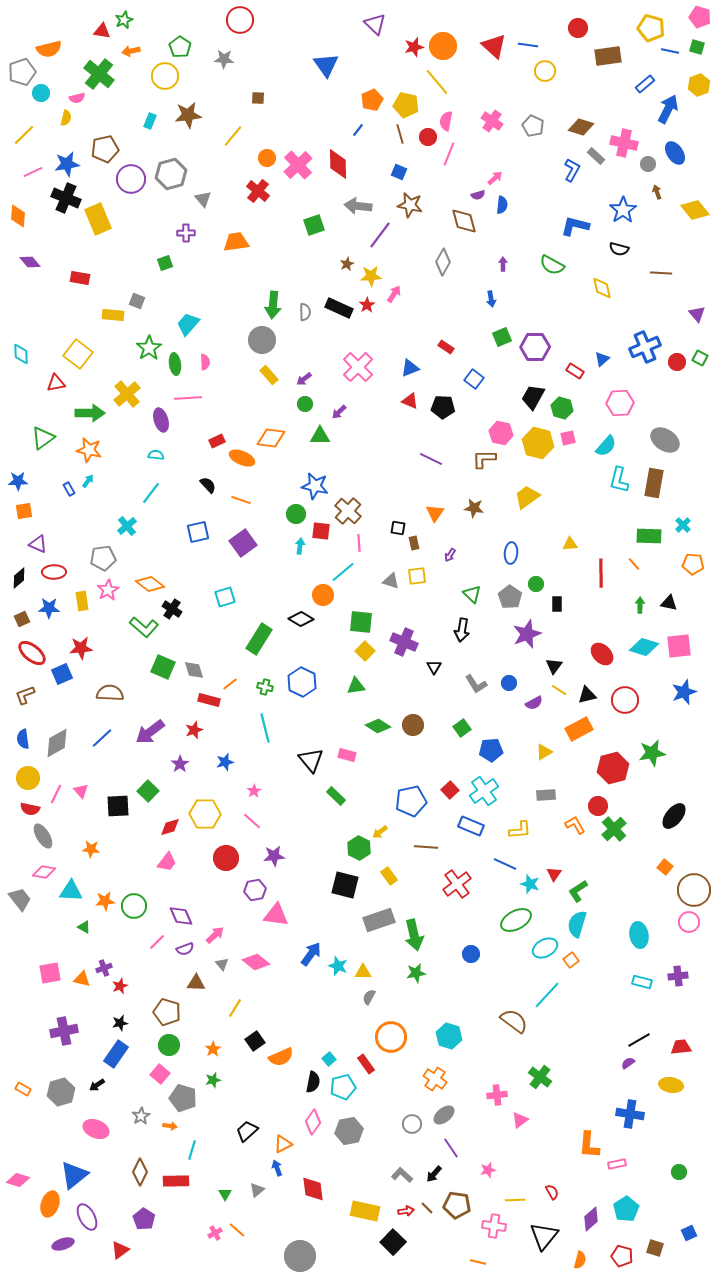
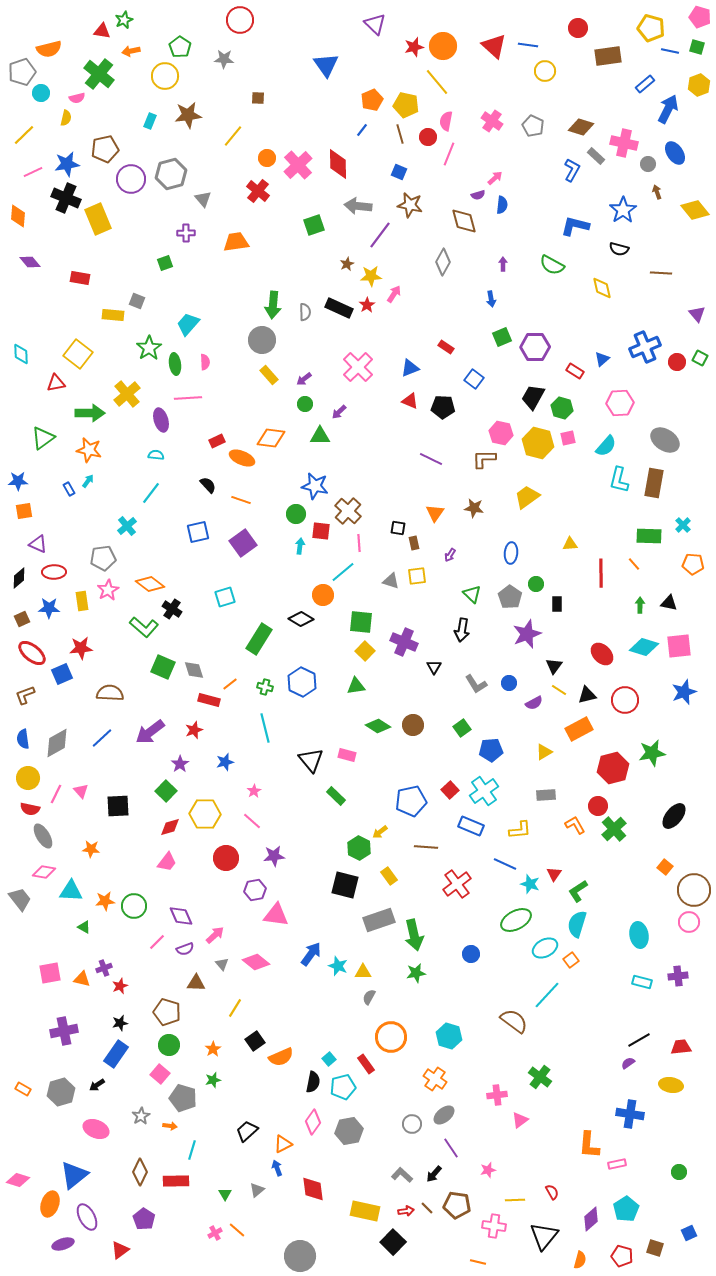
blue line at (358, 130): moved 4 px right
green square at (148, 791): moved 18 px right
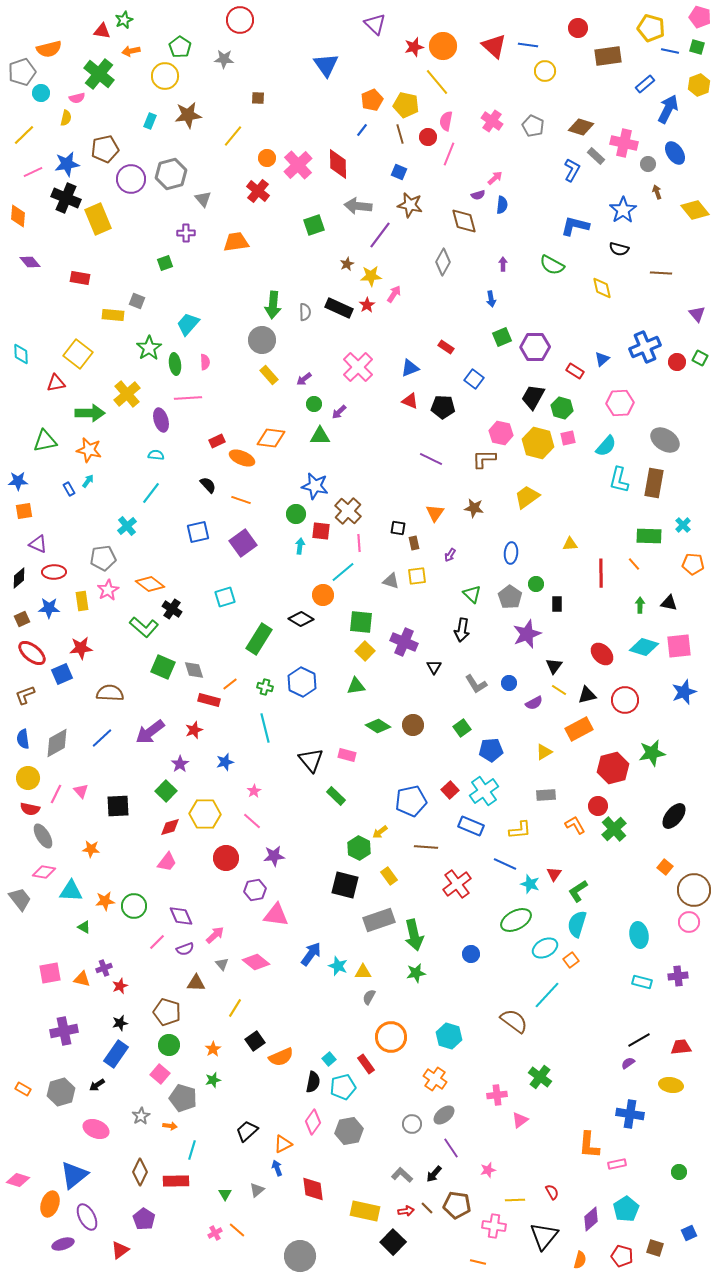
green circle at (305, 404): moved 9 px right
green triangle at (43, 438): moved 2 px right, 3 px down; rotated 25 degrees clockwise
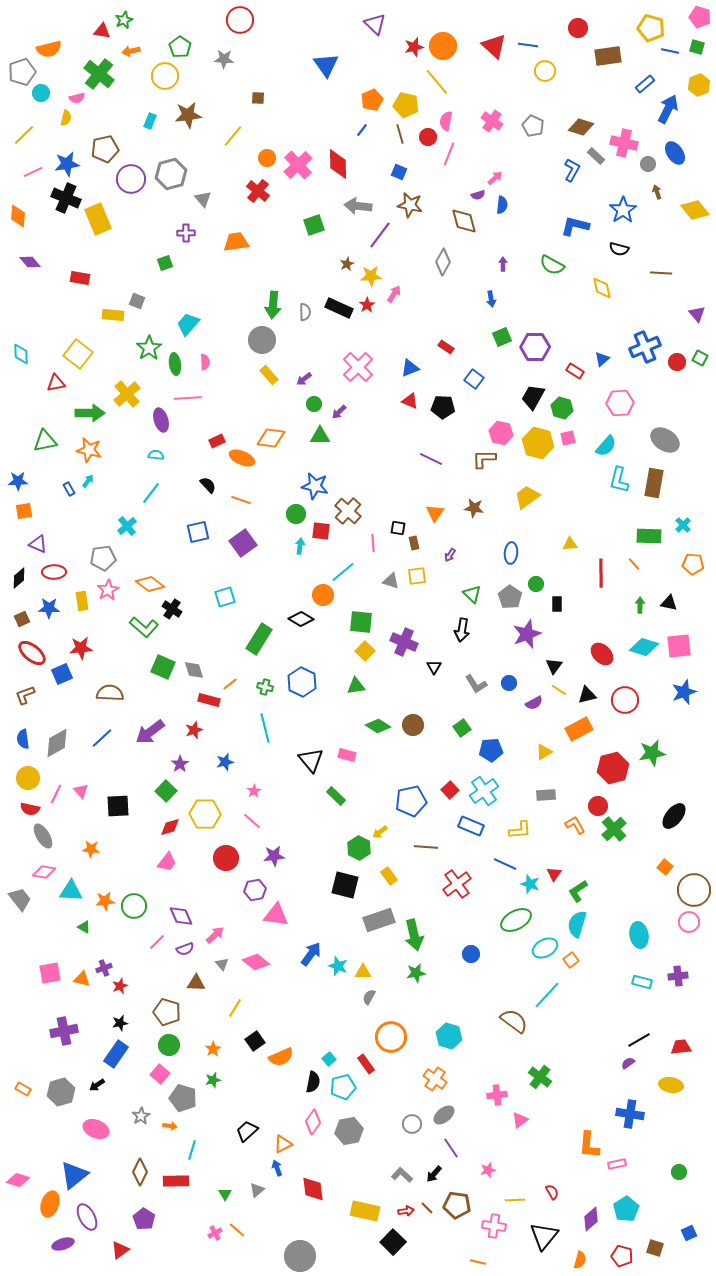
pink line at (359, 543): moved 14 px right
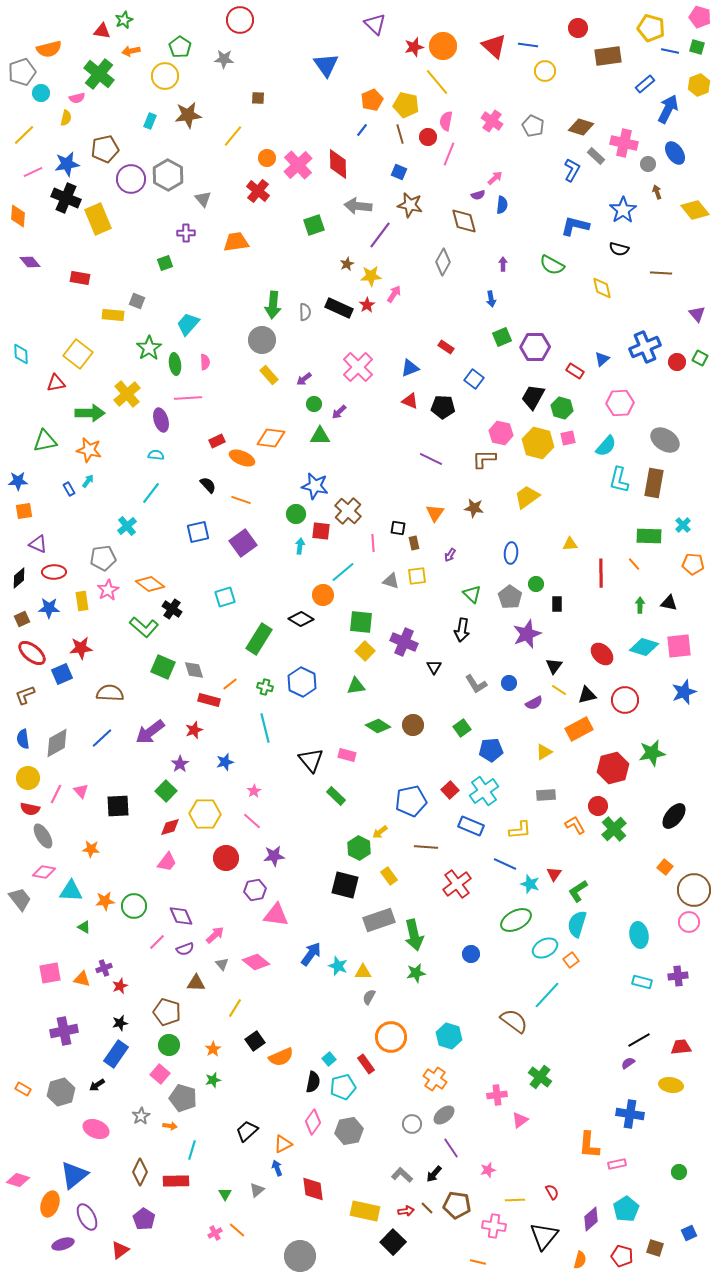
gray hexagon at (171, 174): moved 3 px left, 1 px down; rotated 16 degrees counterclockwise
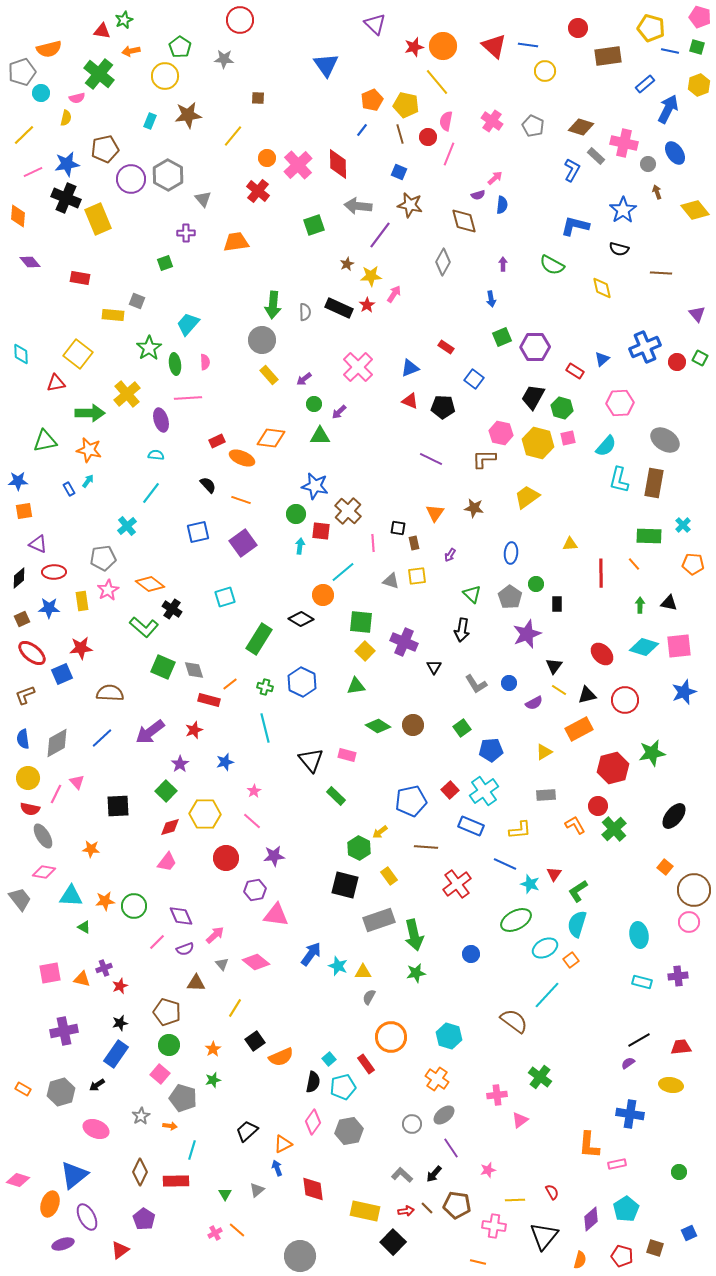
pink triangle at (81, 791): moved 4 px left, 9 px up
cyan triangle at (71, 891): moved 5 px down
orange cross at (435, 1079): moved 2 px right
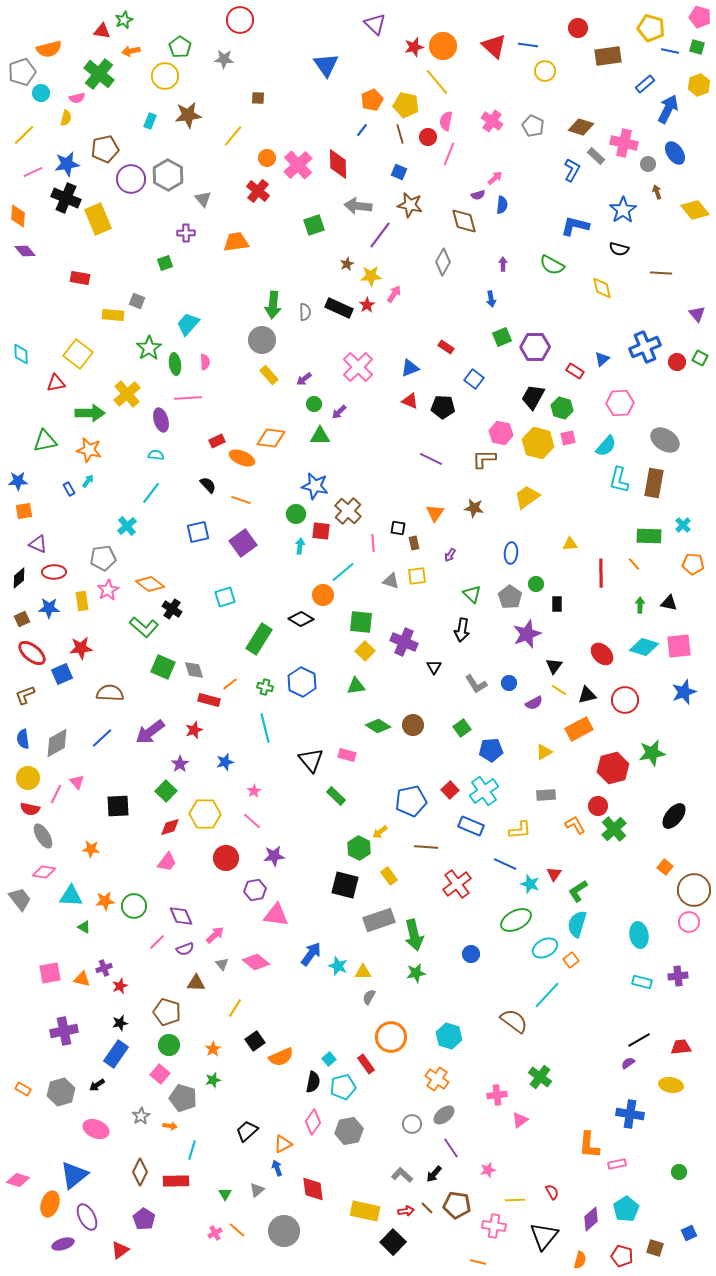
purple diamond at (30, 262): moved 5 px left, 11 px up
gray circle at (300, 1256): moved 16 px left, 25 px up
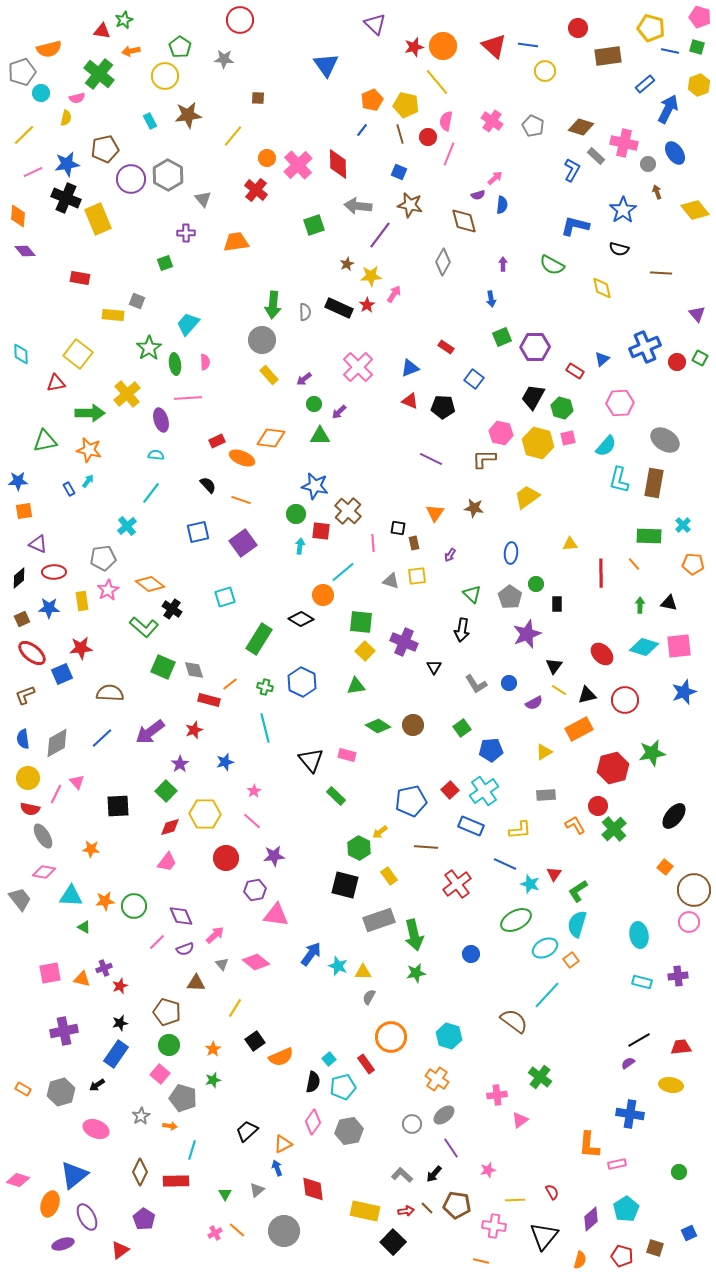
cyan rectangle at (150, 121): rotated 49 degrees counterclockwise
red cross at (258, 191): moved 2 px left, 1 px up
orange line at (478, 1262): moved 3 px right, 1 px up
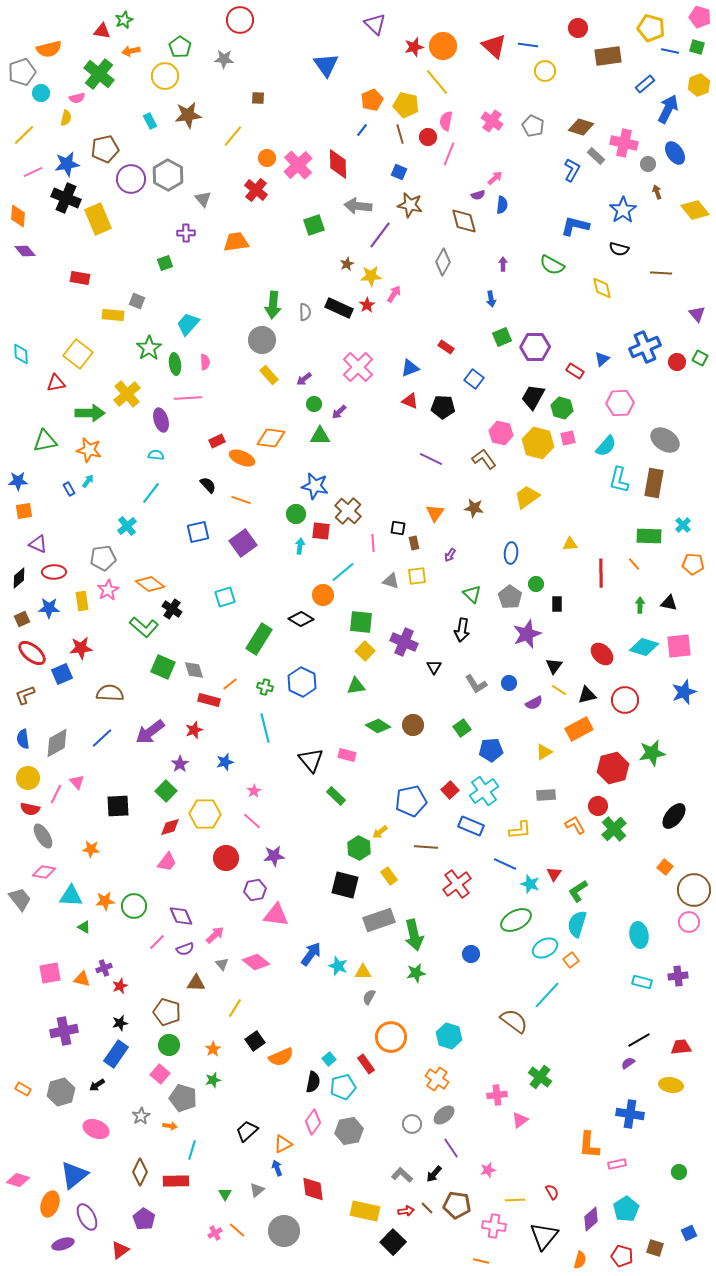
brown L-shape at (484, 459): rotated 55 degrees clockwise
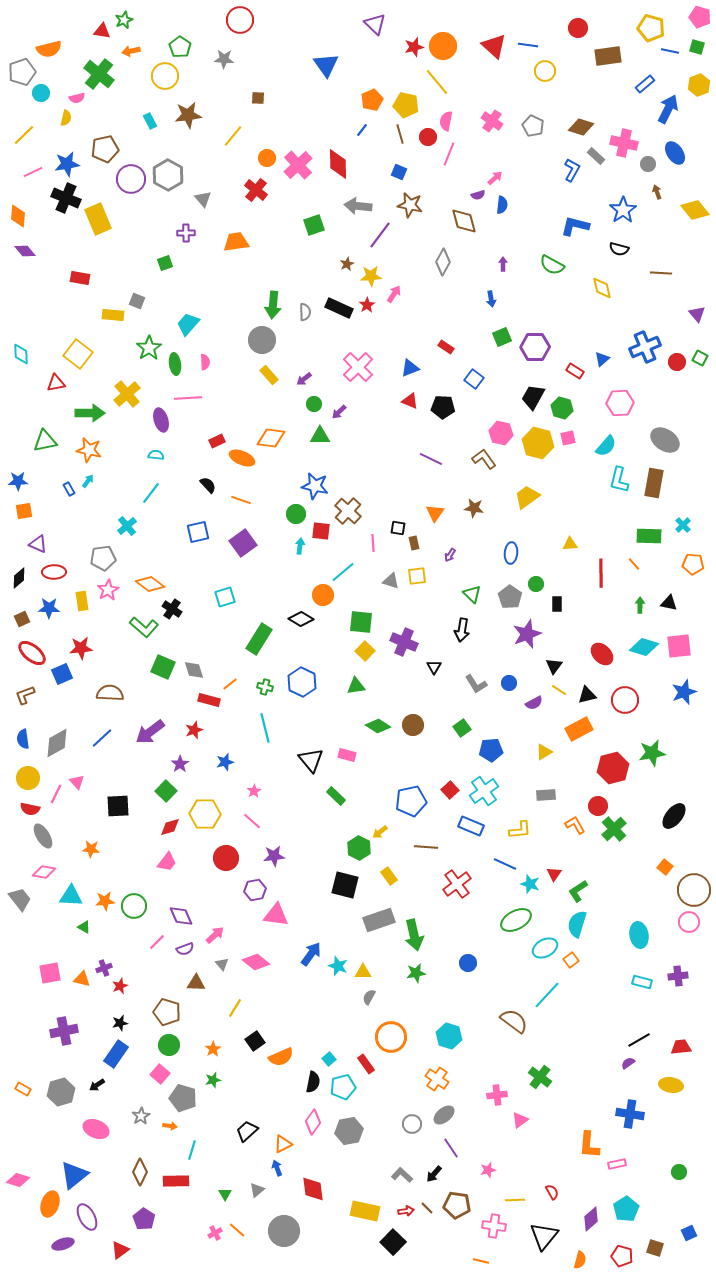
blue circle at (471, 954): moved 3 px left, 9 px down
